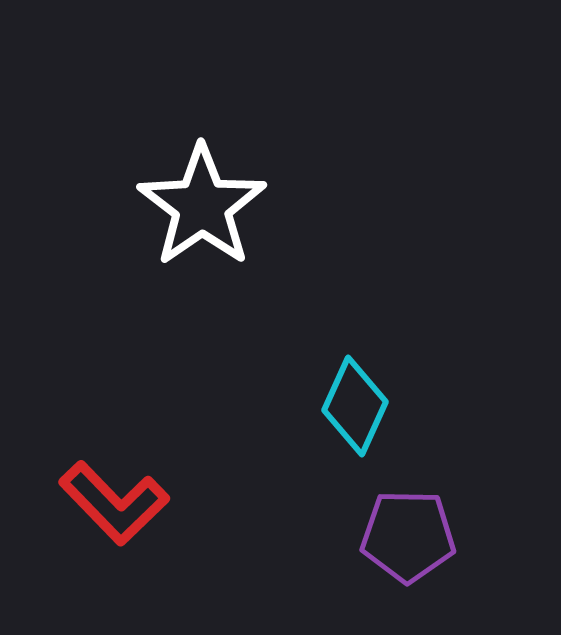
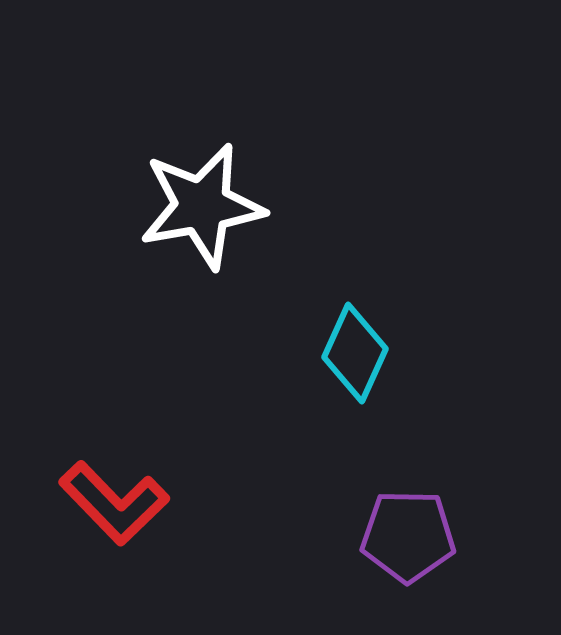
white star: rotated 25 degrees clockwise
cyan diamond: moved 53 px up
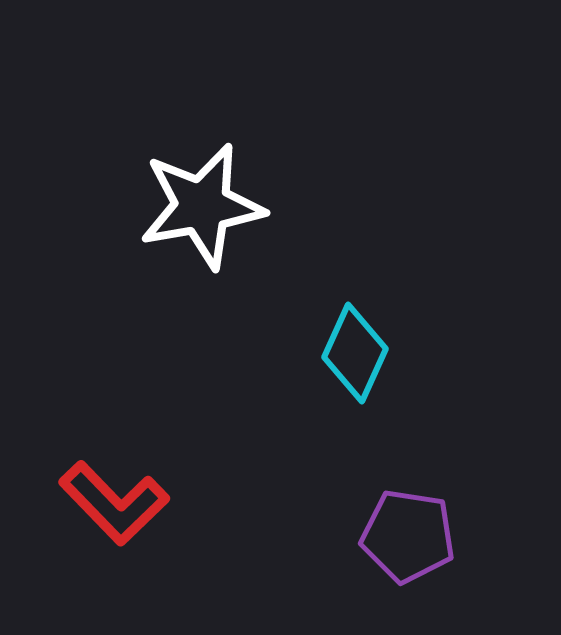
purple pentagon: rotated 8 degrees clockwise
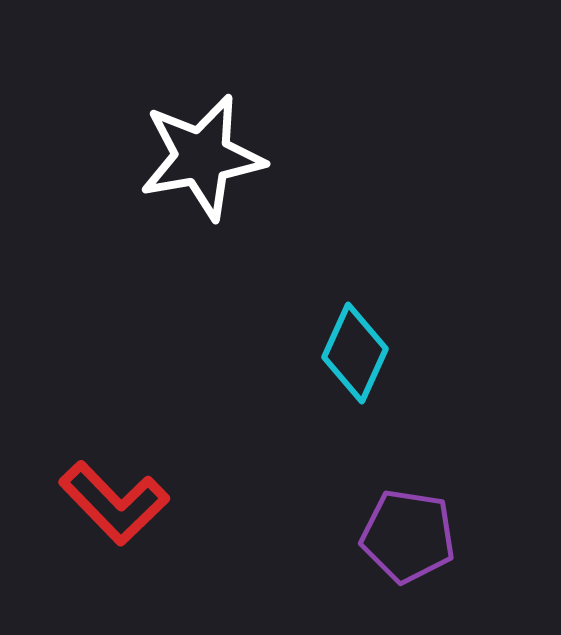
white star: moved 49 px up
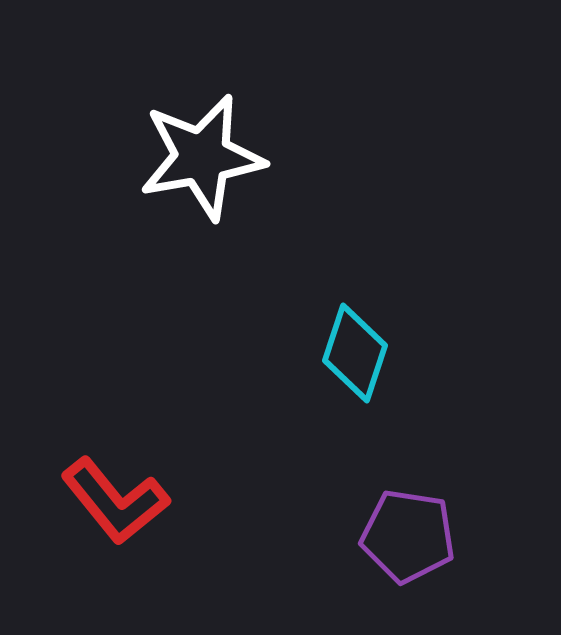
cyan diamond: rotated 6 degrees counterclockwise
red L-shape: moved 1 px right, 2 px up; rotated 5 degrees clockwise
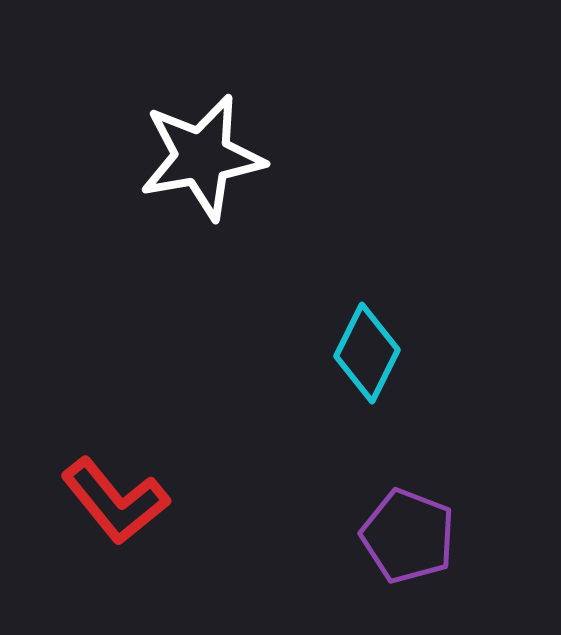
cyan diamond: moved 12 px right; rotated 8 degrees clockwise
purple pentagon: rotated 12 degrees clockwise
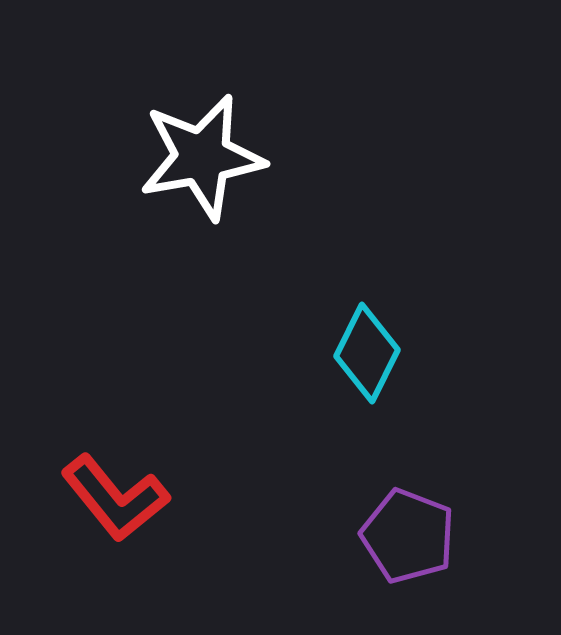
red L-shape: moved 3 px up
